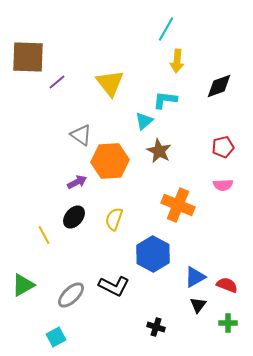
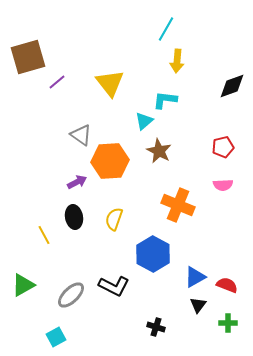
brown square: rotated 18 degrees counterclockwise
black diamond: moved 13 px right
black ellipse: rotated 50 degrees counterclockwise
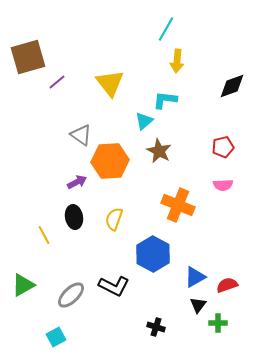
red semicircle: rotated 40 degrees counterclockwise
green cross: moved 10 px left
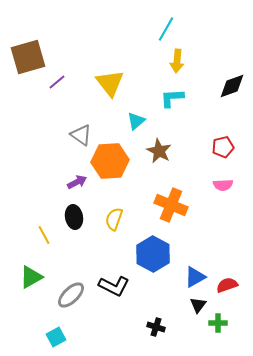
cyan L-shape: moved 7 px right, 2 px up; rotated 10 degrees counterclockwise
cyan triangle: moved 8 px left
orange cross: moved 7 px left
green triangle: moved 8 px right, 8 px up
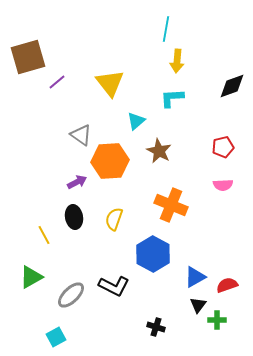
cyan line: rotated 20 degrees counterclockwise
green cross: moved 1 px left, 3 px up
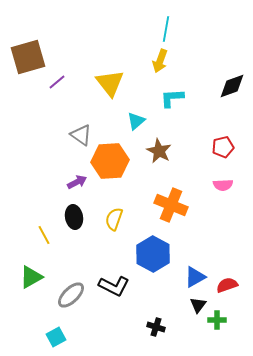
yellow arrow: moved 17 px left; rotated 15 degrees clockwise
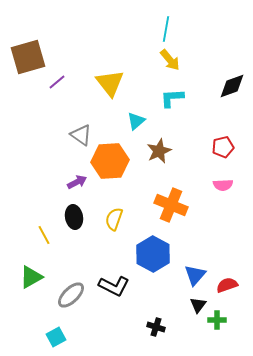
yellow arrow: moved 10 px right, 1 px up; rotated 60 degrees counterclockwise
brown star: rotated 20 degrees clockwise
blue triangle: moved 2 px up; rotated 20 degrees counterclockwise
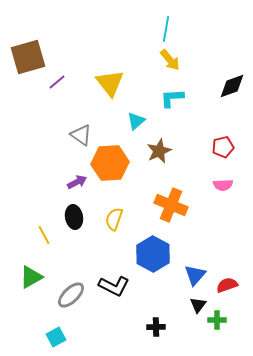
orange hexagon: moved 2 px down
black cross: rotated 18 degrees counterclockwise
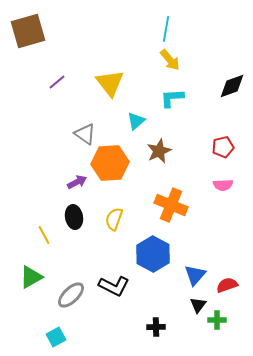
brown square: moved 26 px up
gray triangle: moved 4 px right, 1 px up
